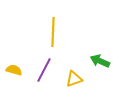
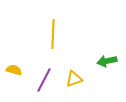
yellow line: moved 2 px down
green arrow: moved 7 px right; rotated 36 degrees counterclockwise
purple line: moved 10 px down
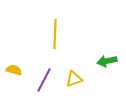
yellow line: moved 2 px right
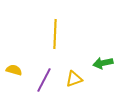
green arrow: moved 4 px left, 2 px down
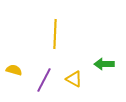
green arrow: moved 1 px right, 1 px down; rotated 12 degrees clockwise
yellow triangle: rotated 48 degrees clockwise
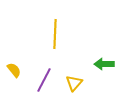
yellow semicircle: rotated 35 degrees clockwise
yellow triangle: moved 4 px down; rotated 42 degrees clockwise
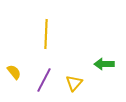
yellow line: moved 9 px left
yellow semicircle: moved 2 px down
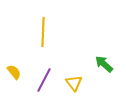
yellow line: moved 3 px left, 2 px up
green arrow: rotated 42 degrees clockwise
yellow triangle: rotated 18 degrees counterclockwise
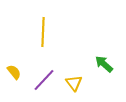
purple line: rotated 15 degrees clockwise
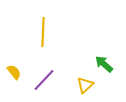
yellow triangle: moved 11 px right, 2 px down; rotated 24 degrees clockwise
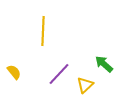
yellow line: moved 1 px up
purple line: moved 15 px right, 6 px up
